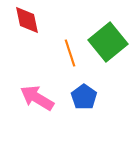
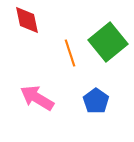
blue pentagon: moved 12 px right, 4 px down
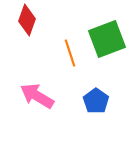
red diamond: rotated 32 degrees clockwise
green square: moved 1 px left, 3 px up; rotated 18 degrees clockwise
pink arrow: moved 2 px up
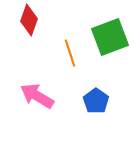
red diamond: moved 2 px right
green square: moved 3 px right, 2 px up
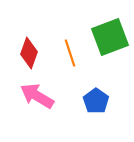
red diamond: moved 33 px down
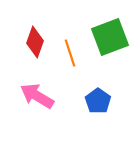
red diamond: moved 6 px right, 11 px up
blue pentagon: moved 2 px right
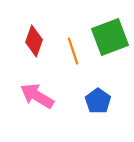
red diamond: moved 1 px left, 1 px up
orange line: moved 3 px right, 2 px up
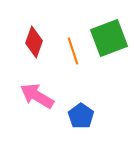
green square: moved 1 px left, 1 px down
red diamond: moved 1 px down
blue pentagon: moved 17 px left, 15 px down
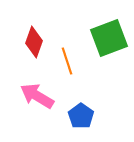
orange line: moved 6 px left, 10 px down
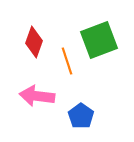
green square: moved 10 px left, 2 px down
pink arrow: rotated 24 degrees counterclockwise
